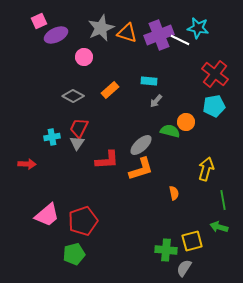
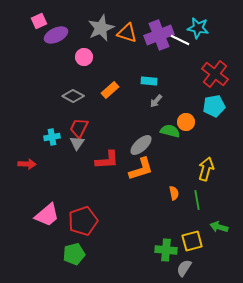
green line: moved 26 px left
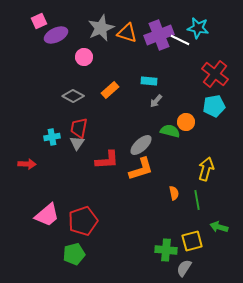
red trapezoid: rotated 15 degrees counterclockwise
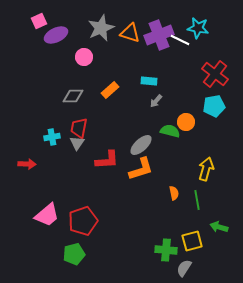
orange triangle: moved 3 px right
gray diamond: rotated 30 degrees counterclockwise
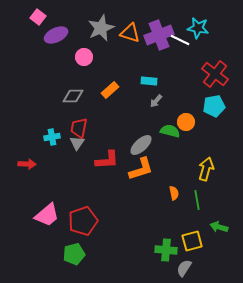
pink square: moved 1 px left, 4 px up; rotated 28 degrees counterclockwise
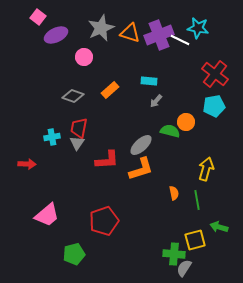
gray diamond: rotated 20 degrees clockwise
red pentagon: moved 21 px right
yellow square: moved 3 px right, 1 px up
green cross: moved 8 px right, 4 px down
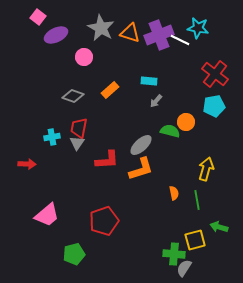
gray star: rotated 20 degrees counterclockwise
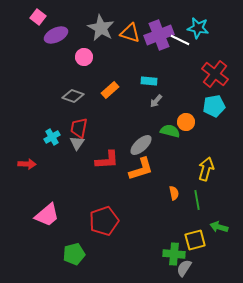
cyan cross: rotated 21 degrees counterclockwise
